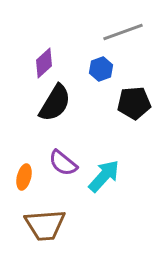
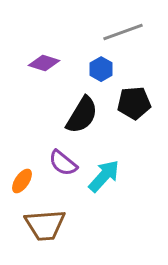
purple diamond: rotated 60 degrees clockwise
blue hexagon: rotated 10 degrees counterclockwise
black semicircle: moved 27 px right, 12 px down
orange ellipse: moved 2 px left, 4 px down; rotated 20 degrees clockwise
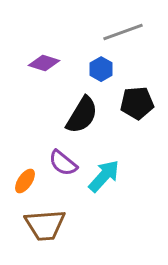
black pentagon: moved 3 px right
orange ellipse: moved 3 px right
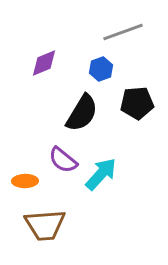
purple diamond: rotated 40 degrees counterclockwise
blue hexagon: rotated 10 degrees clockwise
black semicircle: moved 2 px up
purple semicircle: moved 3 px up
cyan arrow: moved 3 px left, 2 px up
orange ellipse: rotated 55 degrees clockwise
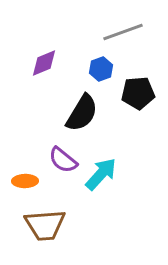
black pentagon: moved 1 px right, 10 px up
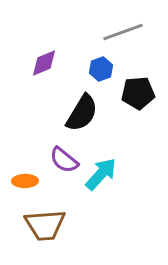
purple semicircle: moved 1 px right
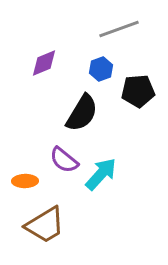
gray line: moved 4 px left, 3 px up
black pentagon: moved 2 px up
brown trapezoid: rotated 27 degrees counterclockwise
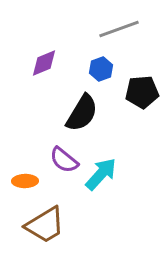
black pentagon: moved 4 px right, 1 px down
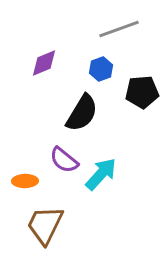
brown trapezoid: rotated 147 degrees clockwise
